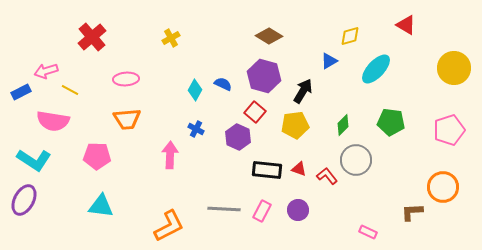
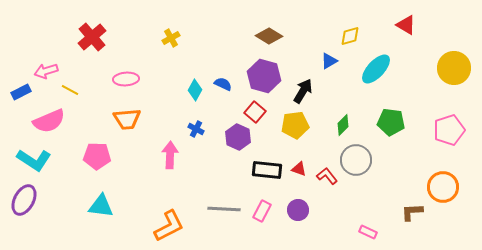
pink semicircle at (53, 121): moved 4 px left; rotated 32 degrees counterclockwise
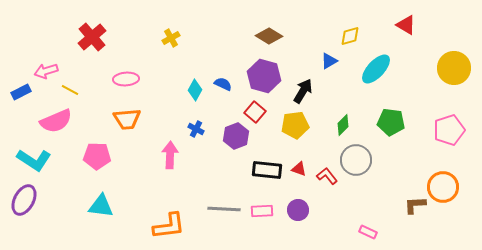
pink semicircle at (49, 121): moved 7 px right
purple hexagon at (238, 137): moved 2 px left, 1 px up; rotated 15 degrees clockwise
pink rectangle at (262, 211): rotated 60 degrees clockwise
brown L-shape at (412, 212): moved 3 px right, 7 px up
orange L-shape at (169, 226): rotated 20 degrees clockwise
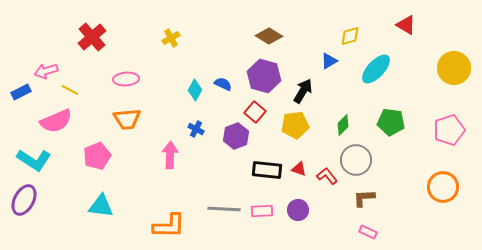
pink pentagon at (97, 156): rotated 24 degrees counterclockwise
brown L-shape at (415, 205): moved 51 px left, 7 px up
orange L-shape at (169, 226): rotated 8 degrees clockwise
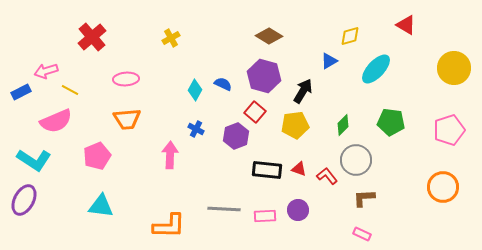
pink rectangle at (262, 211): moved 3 px right, 5 px down
pink rectangle at (368, 232): moved 6 px left, 2 px down
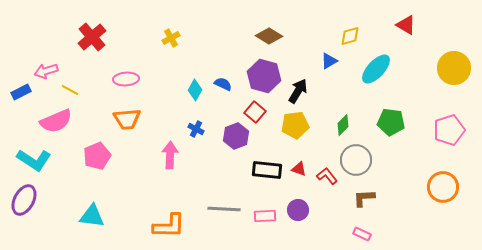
black arrow at (303, 91): moved 5 px left
cyan triangle at (101, 206): moved 9 px left, 10 px down
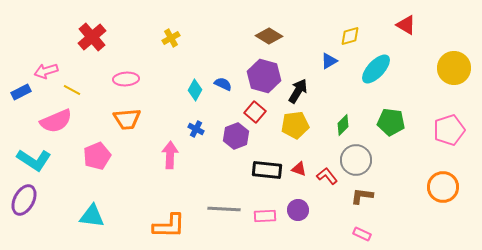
yellow line at (70, 90): moved 2 px right
brown L-shape at (364, 198): moved 2 px left, 2 px up; rotated 10 degrees clockwise
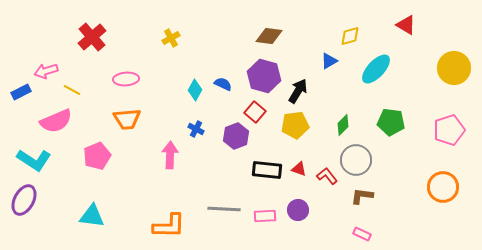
brown diamond at (269, 36): rotated 24 degrees counterclockwise
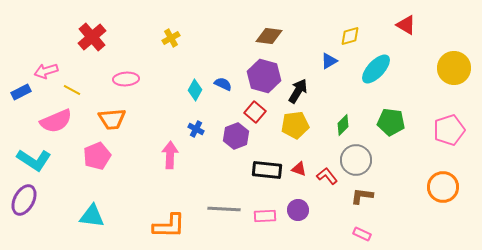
orange trapezoid at (127, 119): moved 15 px left
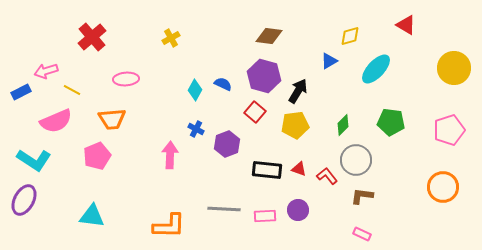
purple hexagon at (236, 136): moved 9 px left, 8 px down
